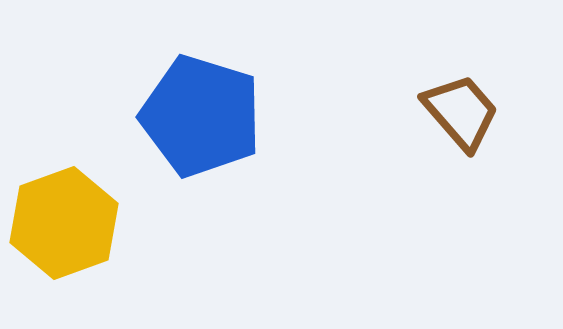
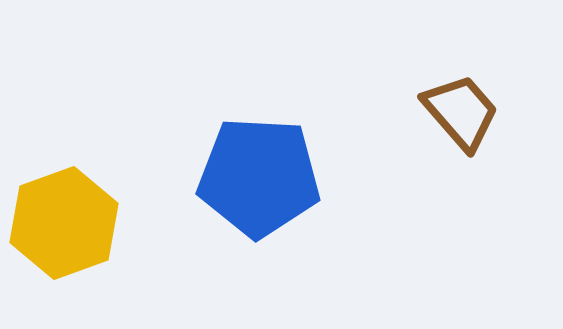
blue pentagon: moved 58 px right, 61 px down; rotated 14 degrees counterclockwise
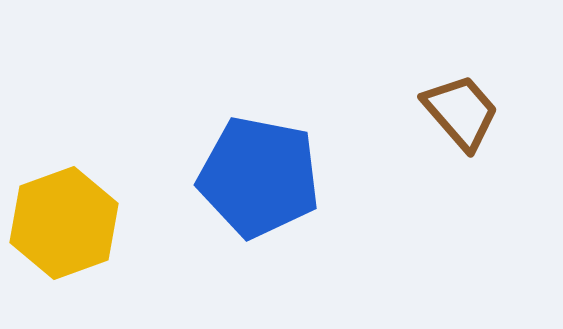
blue pentagon: rotated 8 degrees clockwise
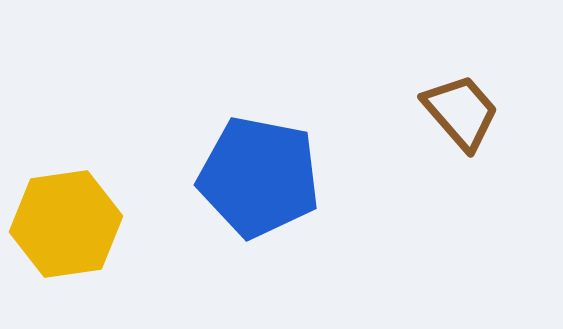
yellow hexagon: moved 2 px right, 1 px down; rotated 12 degrees clockwise
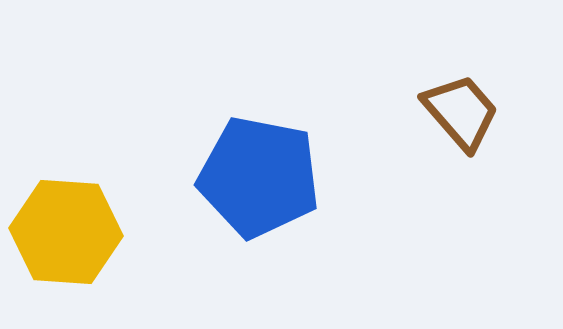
yellow hexagon: moved 8 px down; rotated 12 degrees clockwise
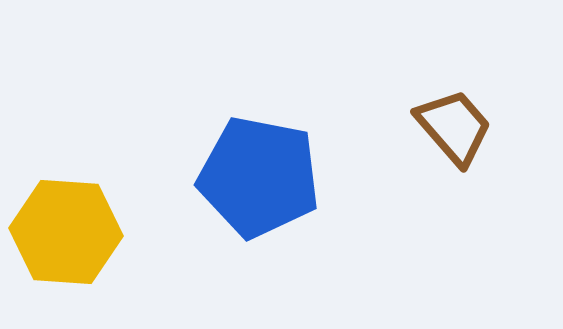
brown trapezoid: moved 7 px left, 15 px down
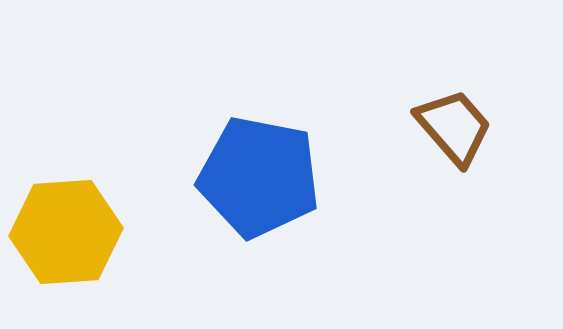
yellow hexagon: rotated 8 degrees counterclockwise
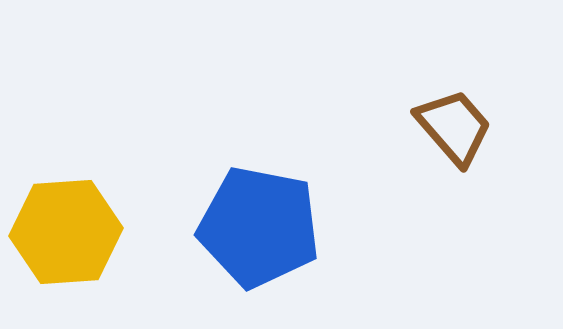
blue pentagon: moved 50 px down
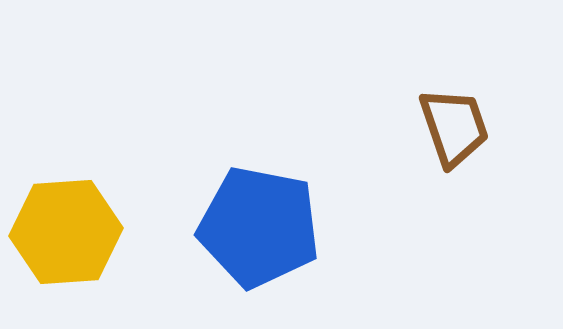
brown trapezoid: rotated 22 degrees clockwise
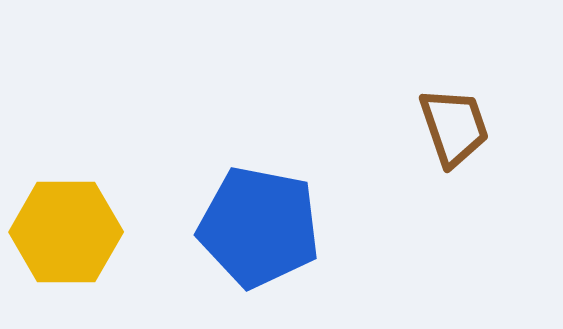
yellow hexagon: rotated 4 degrees clockwise
